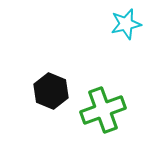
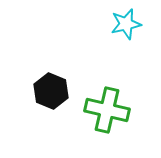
green cross: moved 4 px right; rotated 33 degrees clockwise
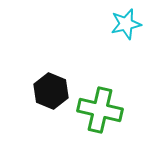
green cross: moved 7 px left
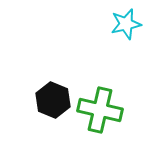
black hexagon: moved 2 px right, 9 px down
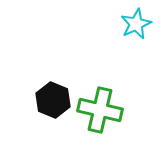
cyan star: moved 10 px right; rotated 12 degrees counterclockwise
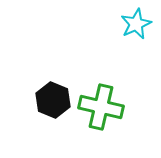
green cross: moved 1 px right, 3 px up
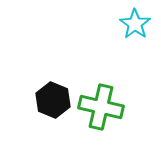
cyan star: moved 1 px left; rotated 12 degrees counterclockwise
